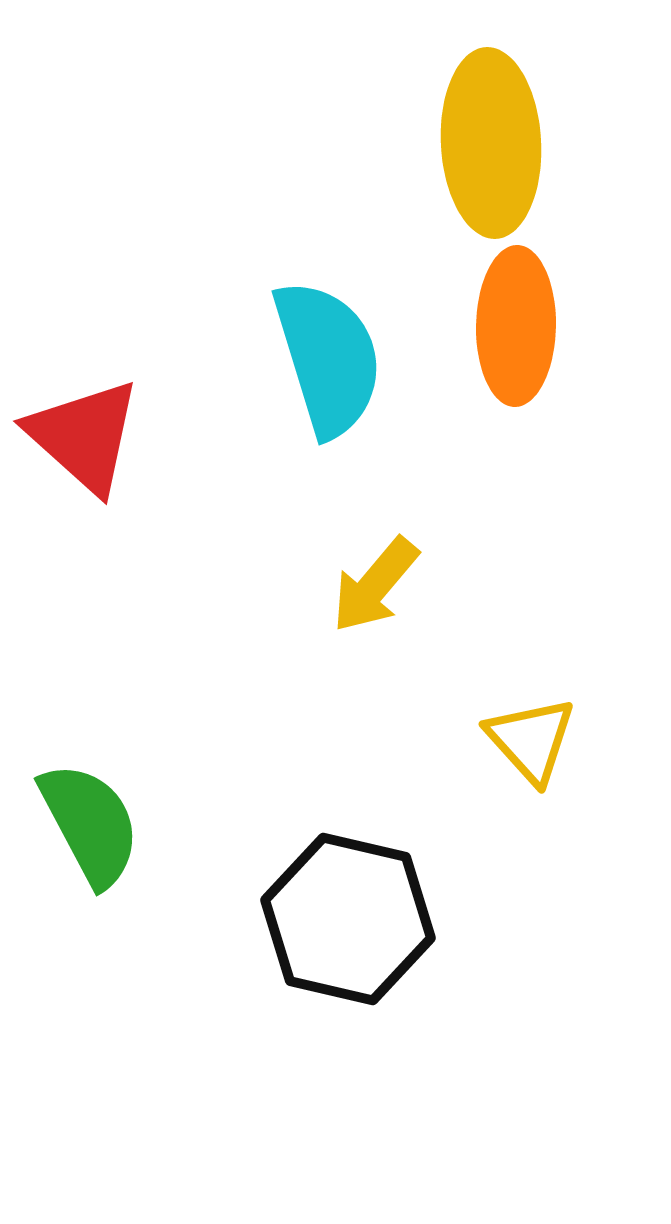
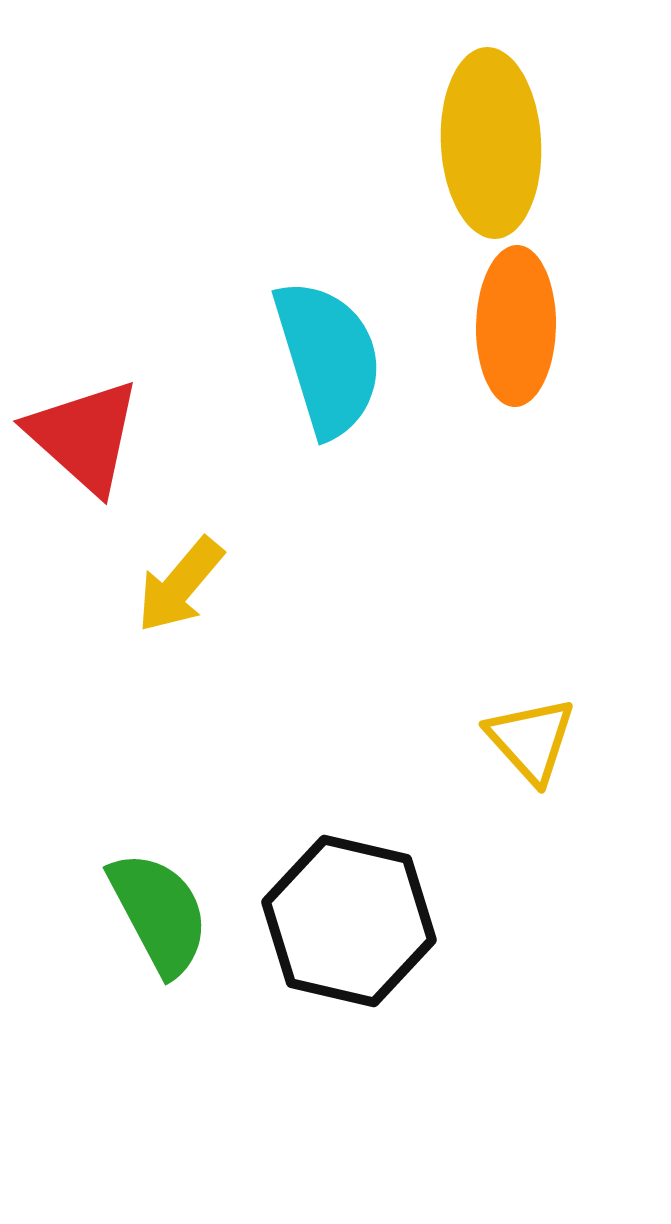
yellow arrow: moved 195 px left
green semicircle: moved 69 px right, 89 px down
black hexagon: moved 1 px right, 2 px down
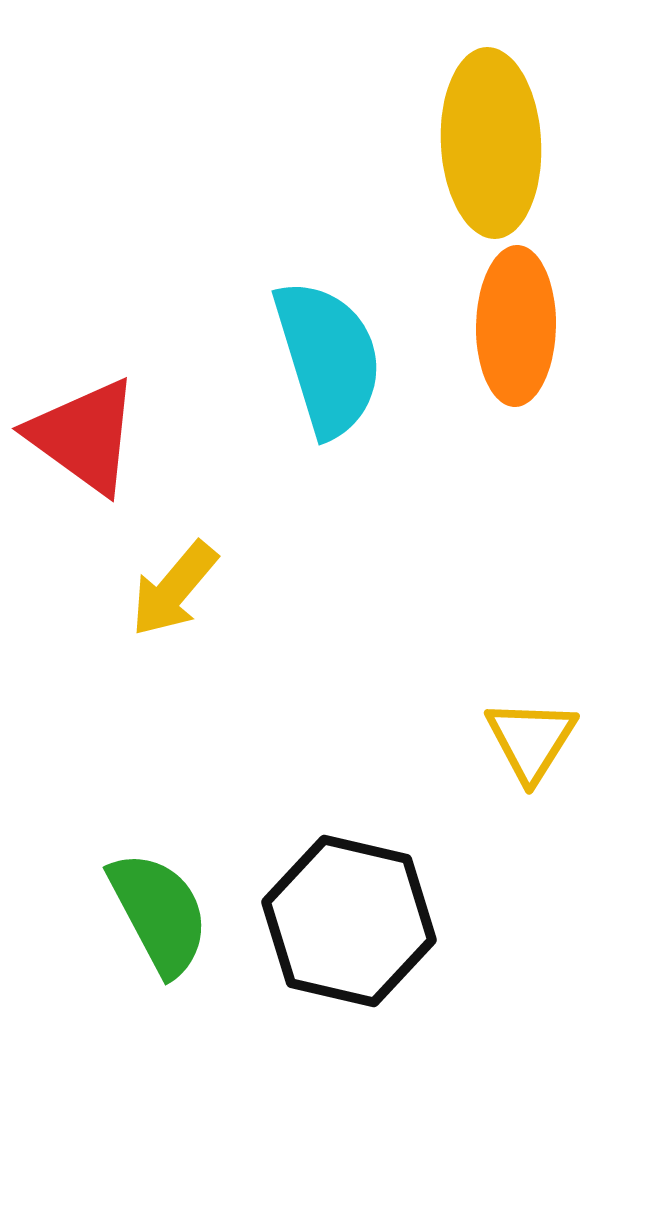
red triangle: rotated 6 degrees counterclockwise
yellow arrow: moved 6 px left, 4 px down
yellow triangle: rotated 14 degrees clockwise
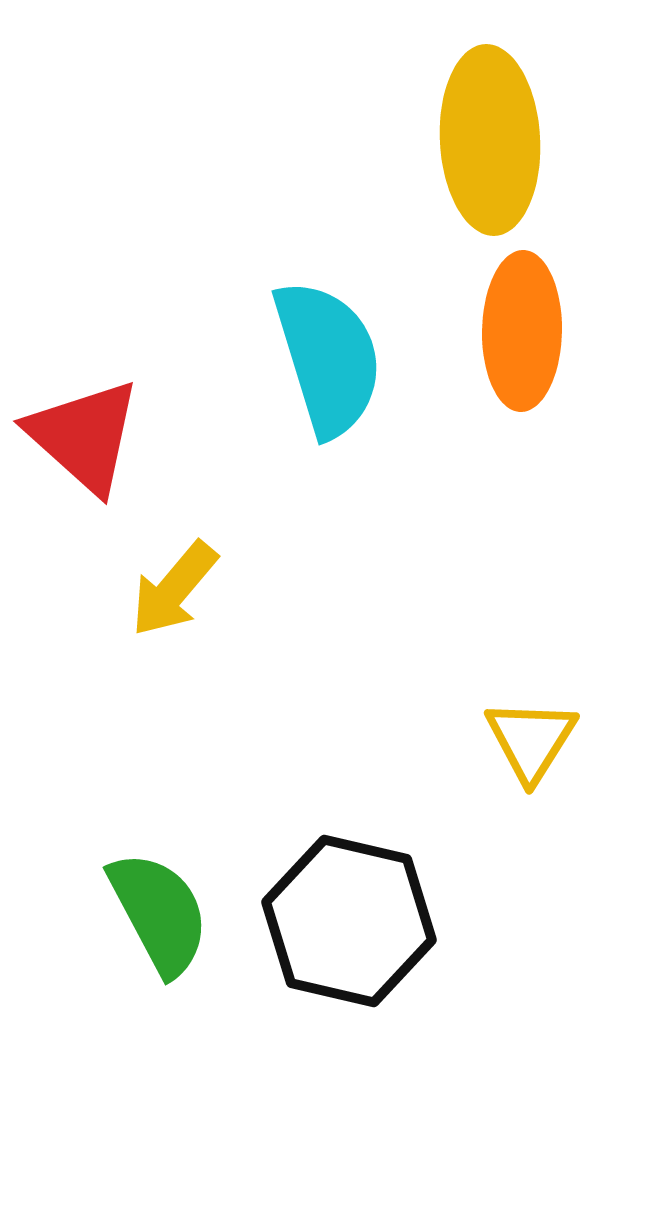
yellow ellipse: moved 1 px left, 3 px up
orange ellipse: moved 6 px right, 5 px down
red triangle: rotated 6 degrees clockwise
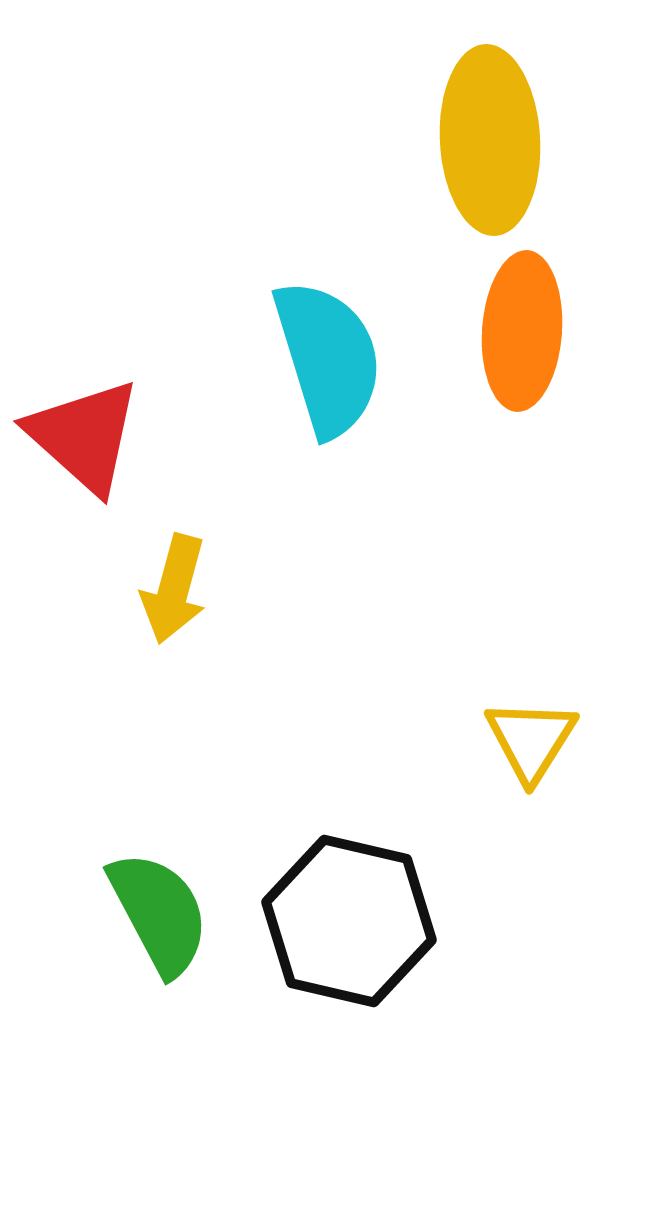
orange ellipse: rotated 3 degrees clockwise
yellow arrow: rotated 25 degrees counterclockwise
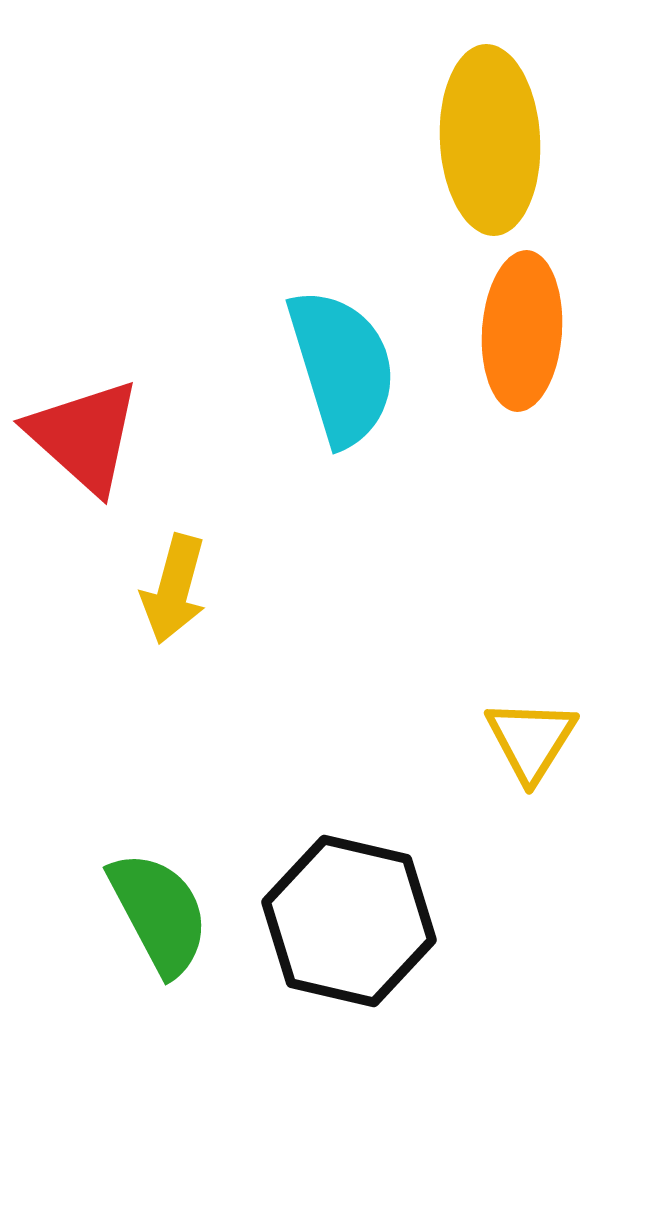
cyan semicircle: moved 14 px right, 9 px down
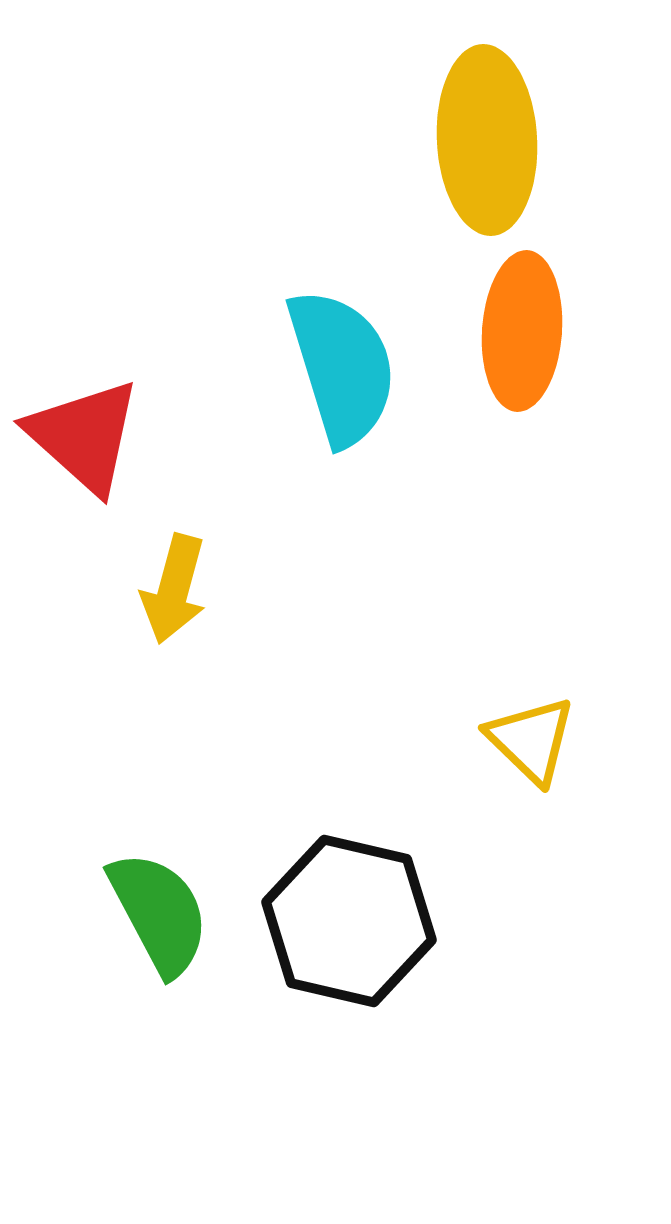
yellow ellipse: moved 3 px left
yellow triangle: rotated 18 degrees counterclockwise
